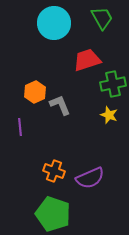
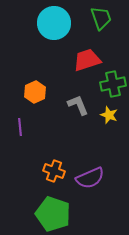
green trapezoid: moved 1 px left; rotated 10 degrees clockwise
gray L-shape: moved 18 px right
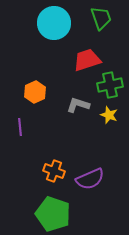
green cross: moved 3 px left, 1 px down
gray L-shape: rotated 50 degrees counterclockwise
purple semicircle: moved 1 px down
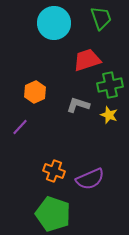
purple line: rotated 48 degrees clockwise
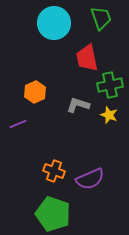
red trapezoid: moved 2 px up; rotated 84 degrees counterclockwise
purple line: moved 2 px left, 3 px up; rotated 24 degrees clockwise
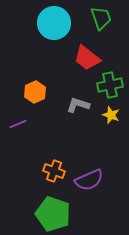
red trapezoid: rotated 40 degrees counterclockwise
yellow star: moved 2 px right
purple semicircle: moved 1 px left, 1 px down
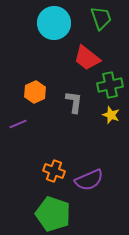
gray L-shape: moved 4 px left, 3 px up; rotated 80 degrees clockwise
